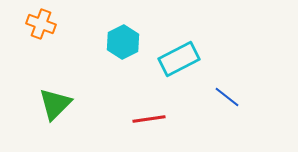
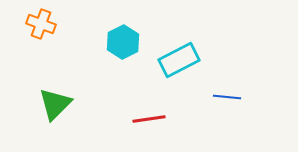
cyan rectangle: moved 1 px down
blue line: rotated 32 degrees counterclockwise
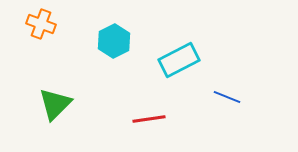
cyan hexagon: moved 9 px left, 1 px up
blue line: rotated 16 degrees clockwise
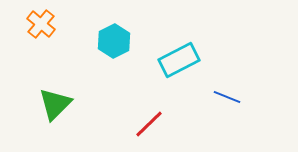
orange cross: rotated 20 degrees clockwise
red line: moved 5 px down; rotated 36 degrees counterclockwise
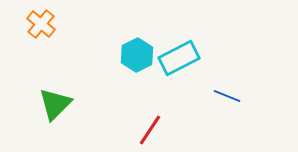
cyan hexagon: moved 23 px right, 14 px down
cyan rectangle: moved 2 px up
blue line: moved 1 px up
red line: moved 1 px right, 6 px down; rotated 12 degrees counterclockwise
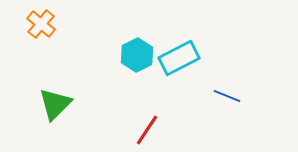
red line: moved 3 px left
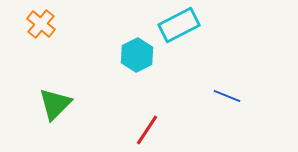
cyan rectangle: moved 33 px up
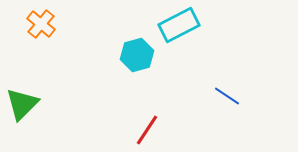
cyan hexagon: rotated 12 degrees clockwise
blue line: rotated 12 degrees clockwise
green triangle: moved 33 px left
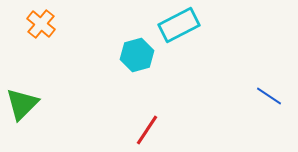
blue line: moved 42 px right
